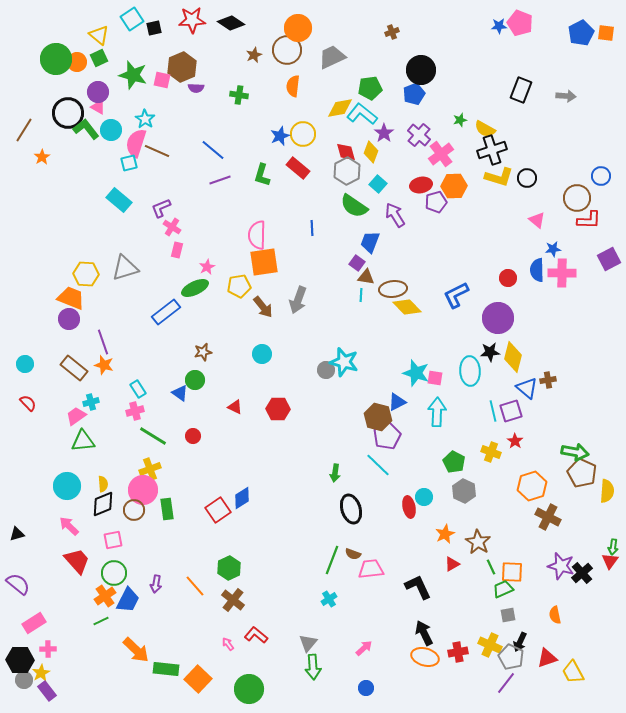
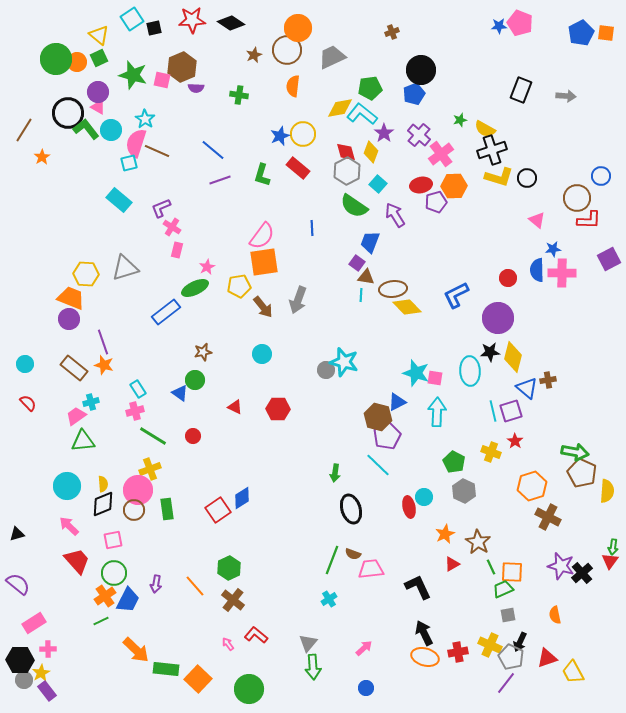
pink semicircle at (257, 235): moved 5 px right, 1 px down; rotated 144 degrees counterclockwise
pink circle at (143, 490): moved 5 px left
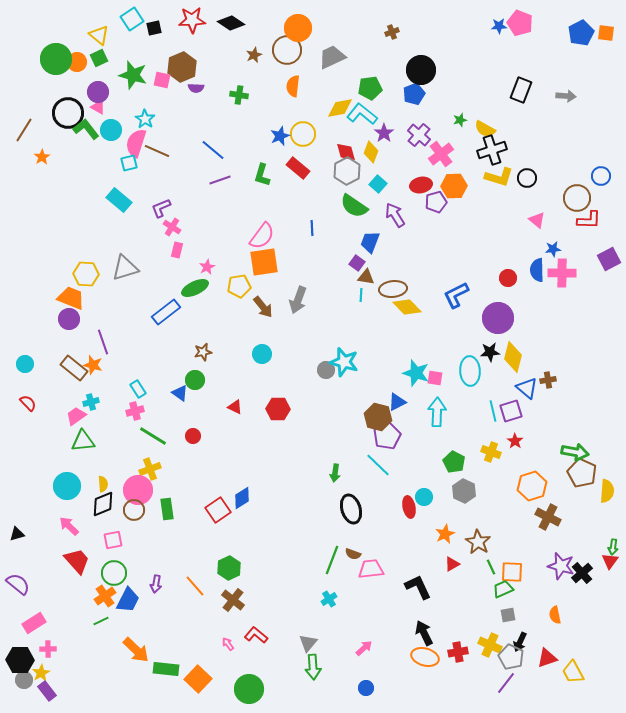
orange star at (104, 365): moved 11 px left
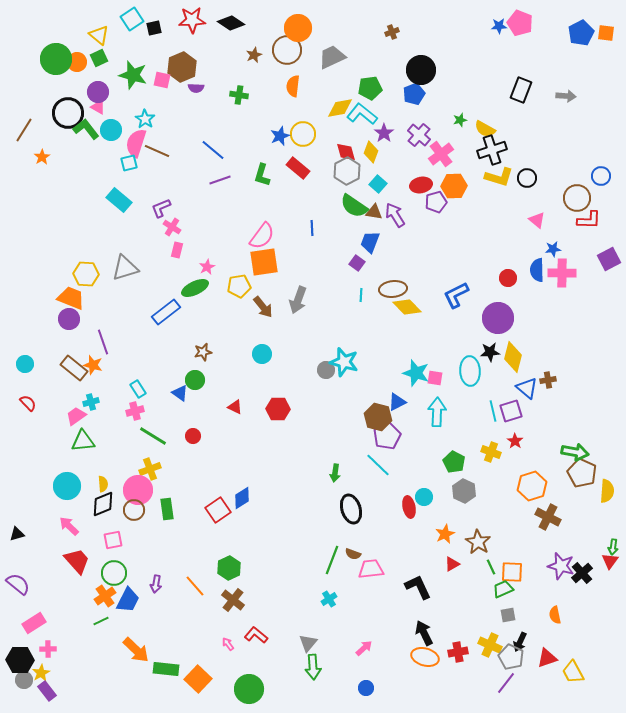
brown triangle at (366, 277): moved 8 px right, 65 px up
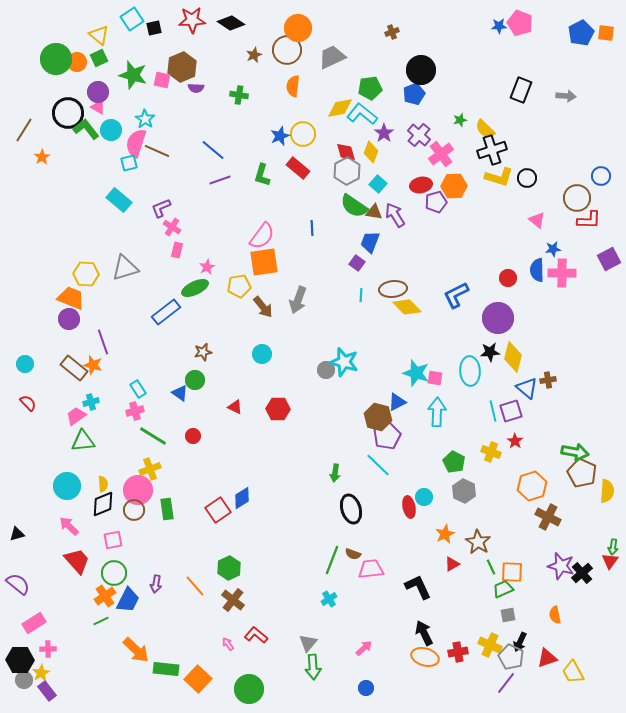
yellow semicircle at (485, 129): rotated 15 degrees clockwise
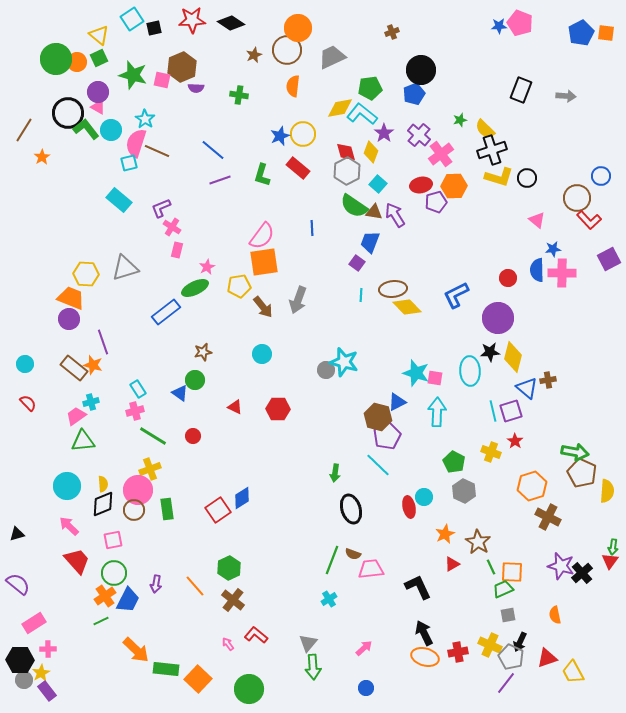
red L-shape at (589, 220): rotated 45 degrees clockwise
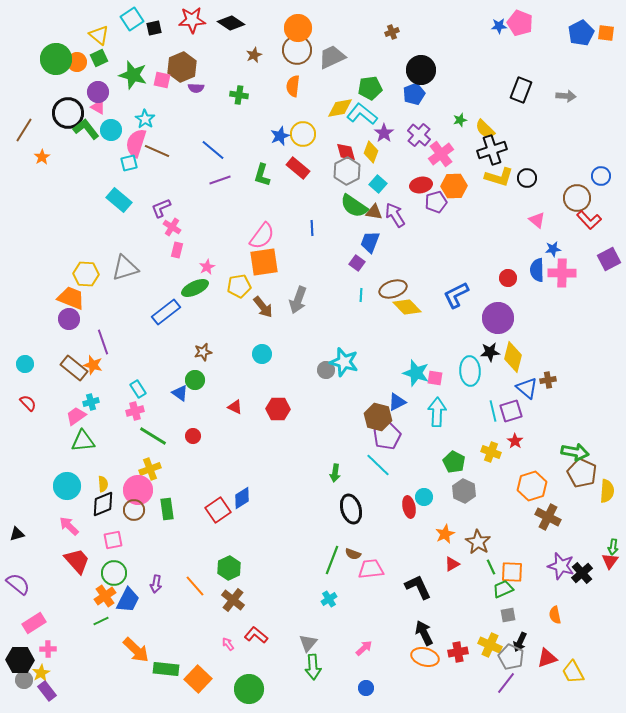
brown circle at (287, 50): moved 10 px right
brown ellipse at (393, 289): rotated 12 degrees counterclockwise
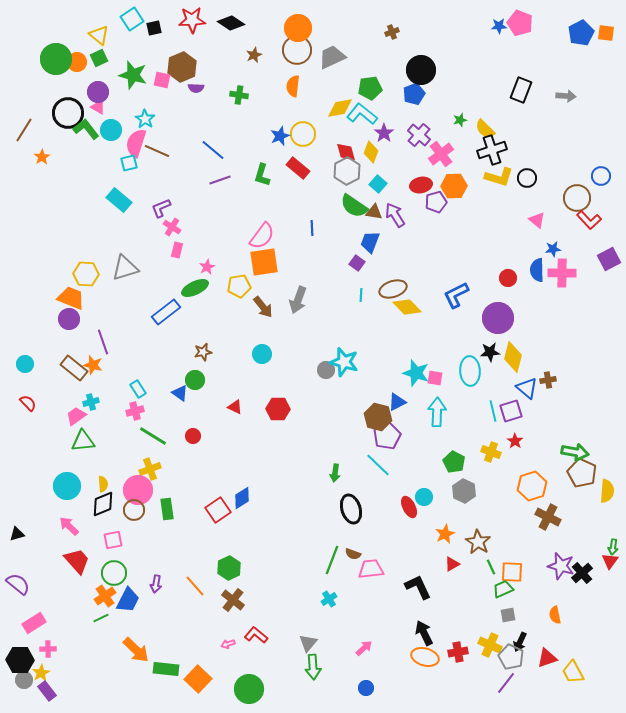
red ellipse at (409, 507): rotated 15 degrees counterclockwise
green line at (101, 621): moved 3 px up
pink arrow at (228, 644): rotated 72 degrees counterclockwise
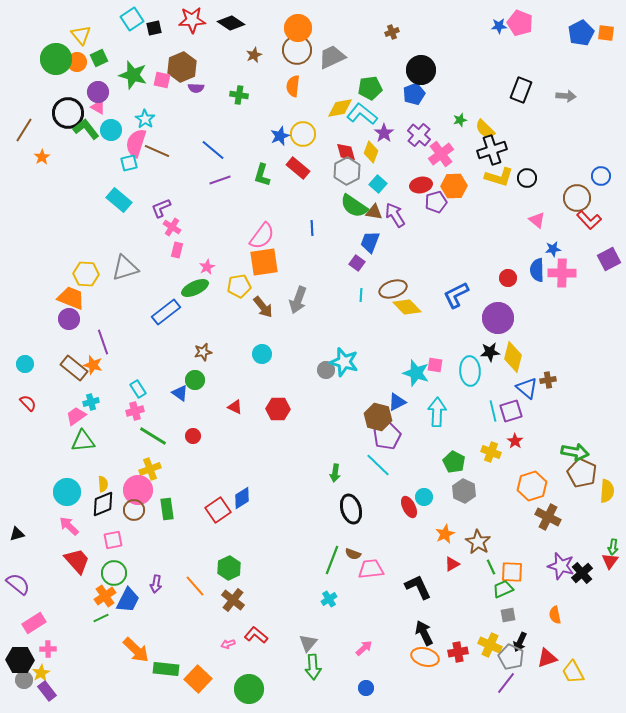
yellow triangle at (99, 35): moved 18 px left; rotated 10 degrees clockwise
pink square at (435, 378): moved 13 px up
cyan circle at (67, 486): moved 6 px down
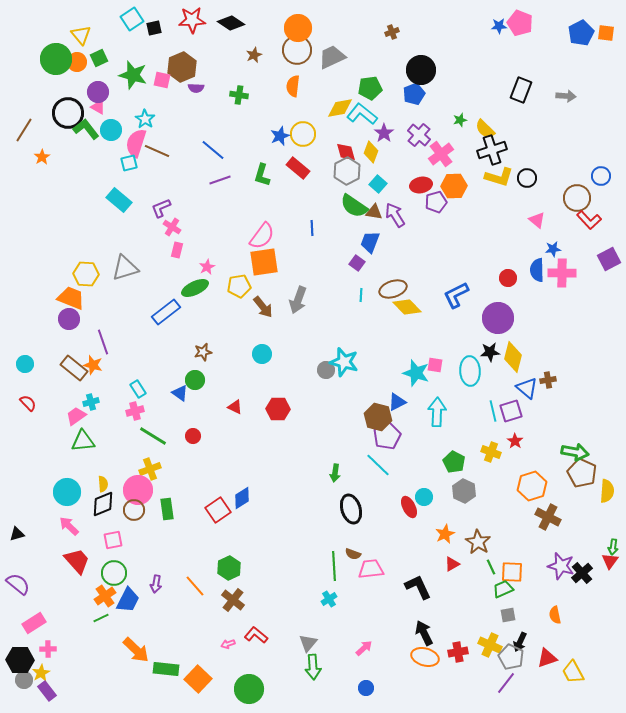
green line at (332, 560): moved 2 px right, 6 px down; rotated 24 degrees counterclockwise
